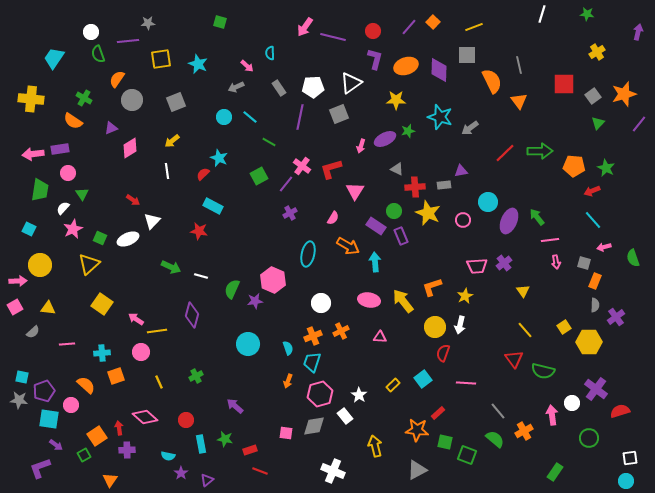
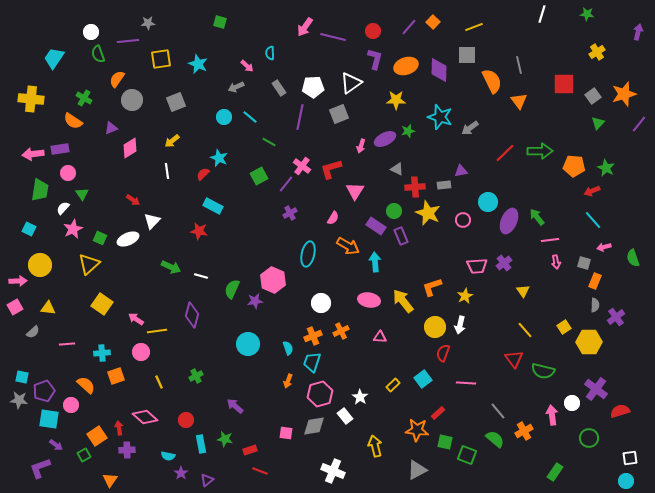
white star at (359, 395): moved 1 px right, 2 px down
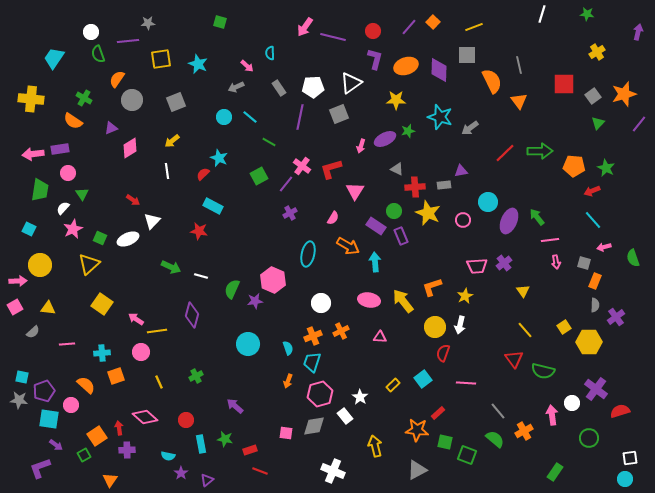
cyan circle at (626, 481): moved 1 px left, 2 px up
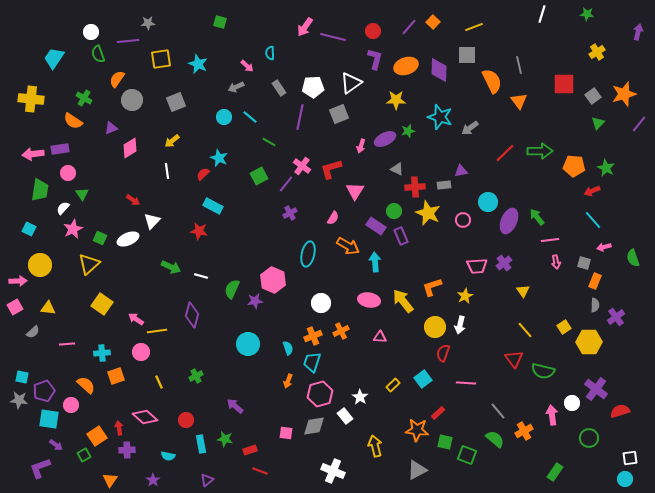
purple star at (181, 473): moved 28 px left, 7 px down
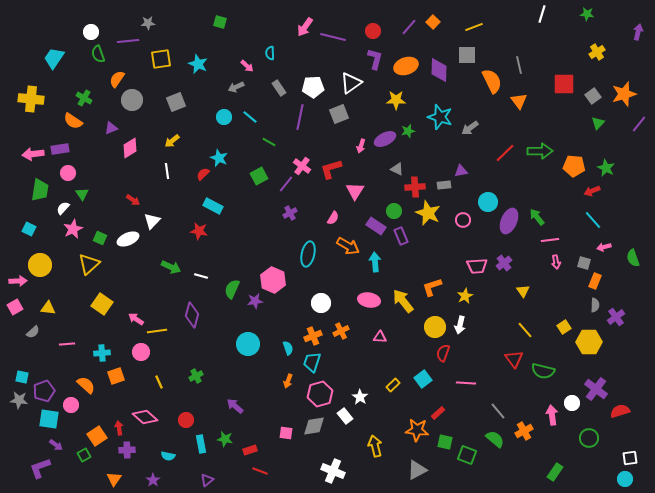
orange triangle at (110, 480): moved 4 px right, 1 px up
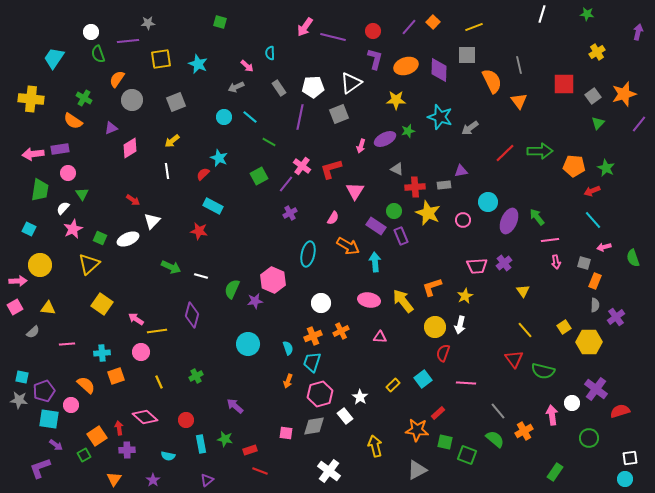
white cross at (333, 471): moved 4 px left; rotated 15 degrees clockwise
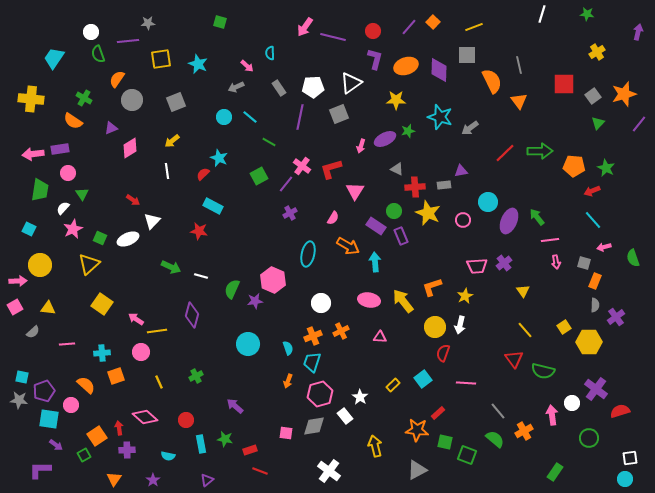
purple L-shape at (40, 468): moved 2 px down; rotated 20 degrees clockwise
